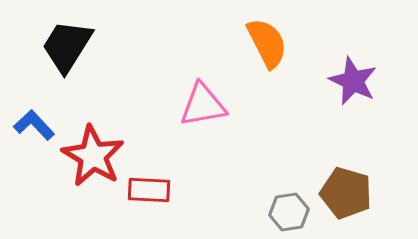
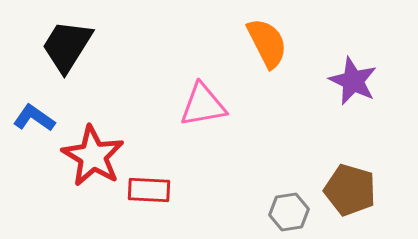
blue L-shape: moved 7 px up; rotated 12 degrees counterclockwise
brown pentagon: moved 4 px right, 3 px up
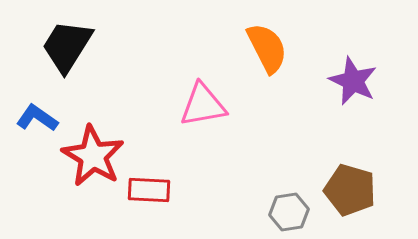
orange semicircle: moved 5 px down
blue L-shape: moved 3 px right
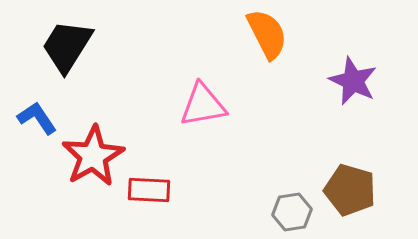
orange semicircle: moved 14 px up
blue L-shape: rotated 21 degrees clockwise
red star: rotated 12 degrees clockwise
gray hexagon: moved 3 px right
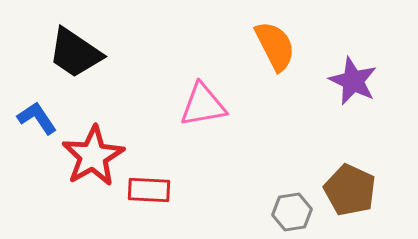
orange semicircle: moved 8 px right, 12 px down
black trapezoid: moved 8 px right, 7 px down; rotated 88 degrees counterclockwise
brown pentagon: rotated 9 degrees clockwise
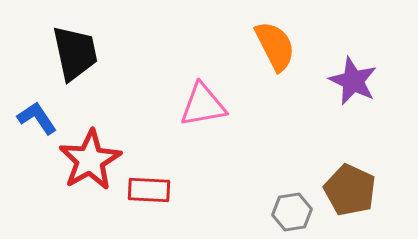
black trapezoid: rotated 136 degrees counterclockwise
red star: moved 3 px left, 4 px down
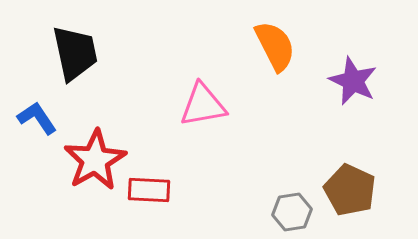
red star: moved 5 px right
